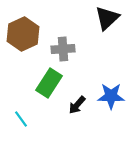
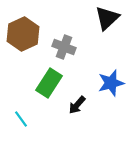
gray cross: moved 1 px right, 2 px up; rotated 25 degrees clockwise
blue star: moved 13 px up; rotated 16 degrees counterclockwise
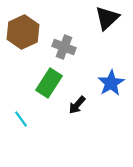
brown hexagon: moved 2 px up
blue star: rotated 16 degrees counterclockwise
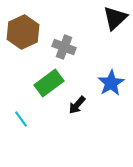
black triangle: moved 8 px right
green rectangle: rotated 20 degrees clockwise
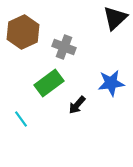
blue star: rotated 24 degrees clockwise
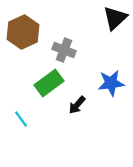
gray cross: moved 3 px down
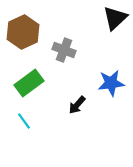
green rectangle: moved 20 px left
cyan line: moved 3 px right, 2 px down
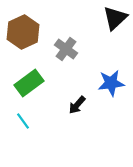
gray cross: moved 2 px right, 1 px up; rotated 15 degrees clockwise
cyan line: moved 1 px left
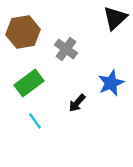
brown hexagon: rotated 16 degrees clockwise
blue star: rotated 16 degrees counterclockwise
black arrow: moved 2 px up
cyan line: moved 12 px right
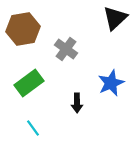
brown hexagon: moved 3 px up
black arrow: rotated 42 degrees counterclockwise
cyan line: moved 2 px left, 7 px down
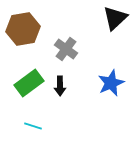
black arrow: moved 17 px left, 17 px up
cyan line: moved 2 px up; rotated 36 degrees counterclockwise
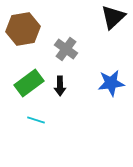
black triangle: moved 2 px left, 1 px up
blue star: rotated 16 degrees clockwise
cyan line: moved 3 px right, 6 px up
